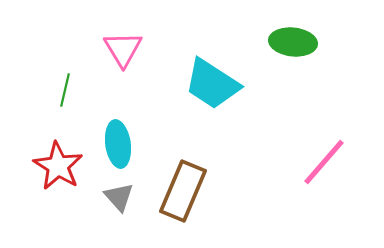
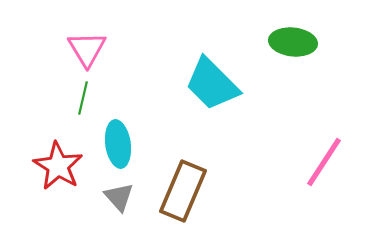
pink triangle: moved 36 px left
cyan trapezoid: rotated 12 degrees clockwise
green line: moved 18 px right, 8 px down
pink line: rotated 8 degrees counterclockwise
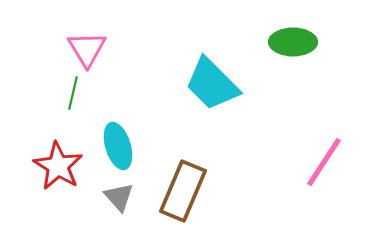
green ellipse: rotated 6 degrees counterclockwise
green line: moved 10 px left, 5 px up
cyan ellipse: moved 2 px down; rotated 9 degrees counterclockwise
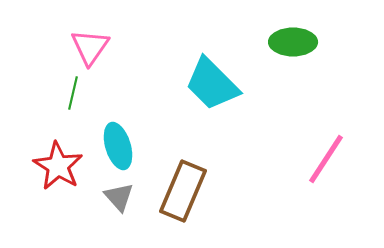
pink triangle: moved 3 px right, 2 px up; rotated 6 degrees clockwise
pink line: moved 2 px right, 3 px up
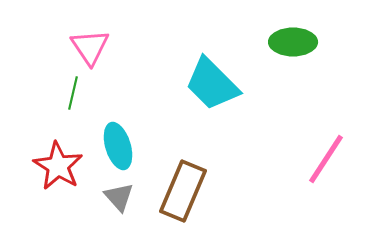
pink triangle: rotated 9 degrees counterclockwise
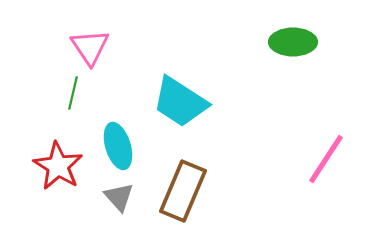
cyan trapezoid: moved 32 px left, 18 px down; rotated 12 degrees counterclockwise
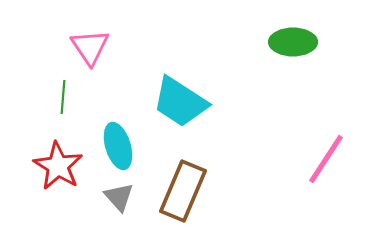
green line: moved 10 px left, 4 px down; rotated 8 degrees counterclockwise
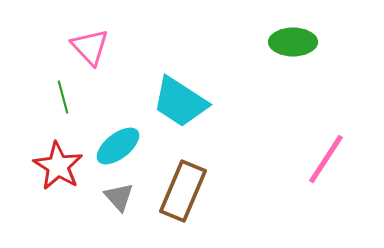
pink triangle: rotated 9 degrees counterclockwise
green line: rotated 20 degrees counterclockwise
cyan ellipse: rotated 69 degrees clockwise
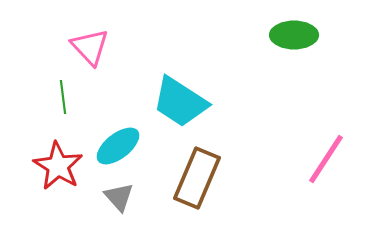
green ellipse: moved 1 px right, 7 px up
green line: rotated 8 degrees clockwise
brown rectangle: moved 14 px right, 13 px up
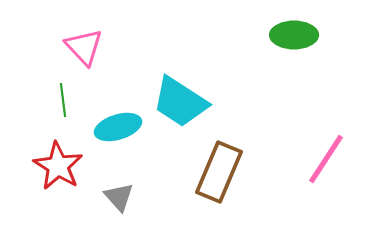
pink triangle: moved 6 px left
green line: moved 3 px down
cyan ellipse: moved 19 px up; rotated 21 degrees clockwise
brown rectangle: moved 22 px right, 6 px up
